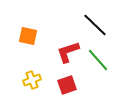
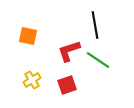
black line: rotated 36 degrees clockwise
red L-shape: moved 1 px right, 1 px up
green line: rotated 15 degrees counterclockwise
yellow cross: rotated 12 degrees counterclockwise
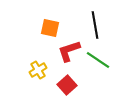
orange square: moved 22 px right, 8 px up
yellow cross: moved 6 px right, 10 px up
red square: rotated 24 degrees counterclockwise
